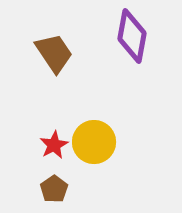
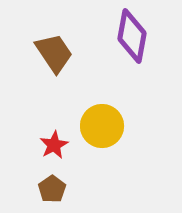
yellow circle: moved 8 px right, 16 px up
brown pentagon: moved 2 px left
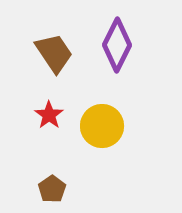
purple diamond: moved 15 px left, 9 px down; rotated 16 degrees clockwise
red star: moved 5 px left, 30 px up; rotated 8 degrees counterclockwise
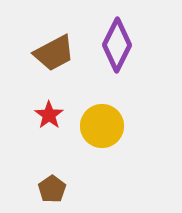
brown trapezoid: rotated 96 degrees clockwise
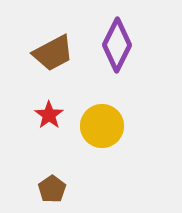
brown trapezoid: moved 1 px left
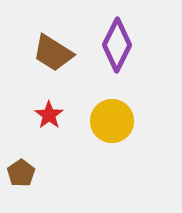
brown trapezoid: rotated 60 degrees clockwise
yellow circle: moved 10 px right, 5 px up
brown pentagon: moved 31 px left, 16 px up
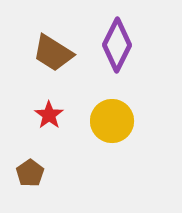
brown pentagon: moved 9 px right
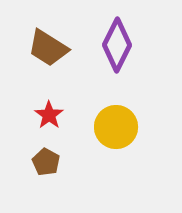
brown trapezoid: moved 5 px left, 5 px up
yellow circle: moved 4 px right, 6 px down
brown pentagon: moved 16 px right, 11 px up; rotated 8 degrees counterclockwise
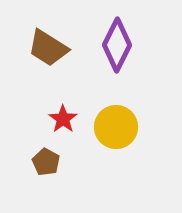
red star: moved 14 px right, 4 px down
